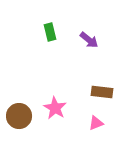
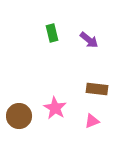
green rectangle: moved 2 px right, 1 px down
brown rectangle: moved 5 px left, 3 px up
pink triangle: moved 4 px left, 2 px up
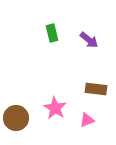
brown rectangle: moved 1 px left
brown circle: moved 3 px left, 2 px down
pink triangle: moved 5 px left, 1 px up
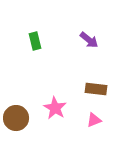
green rectangle: moved 17 px left, 8 px down
pink triangle: moved 7 px right
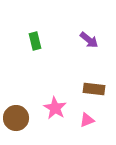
brown rectangle: moved 2 px left
pink triangle: moved 7 px left
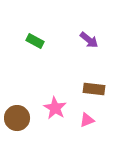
green rectangle: rotated 48 degrees counterclockwise
brown circle: moved 1 px right
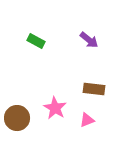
green rectangle: moved 1 px right
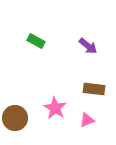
purple arrow: moved 1 px left, 6 px down
brown circle: moved 2 px left
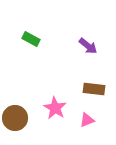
green rectangle: moved 5 px left, 2 px up
